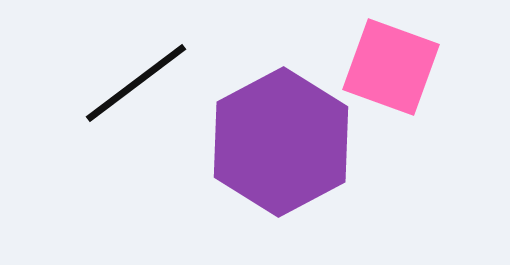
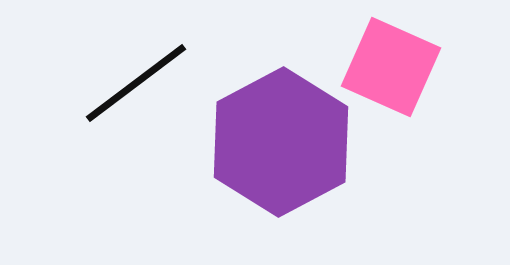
pink square: rotated 4 degrees clockwise
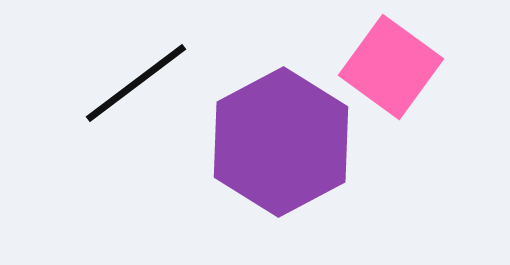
pink square: rotated 12 degrees clockwise
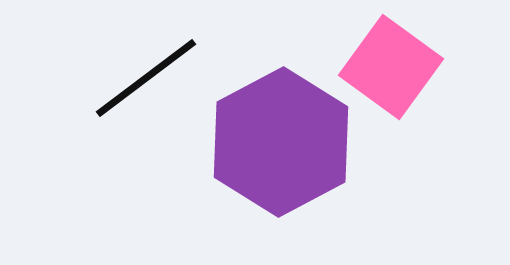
black line: moved 10 px right, 5 px up
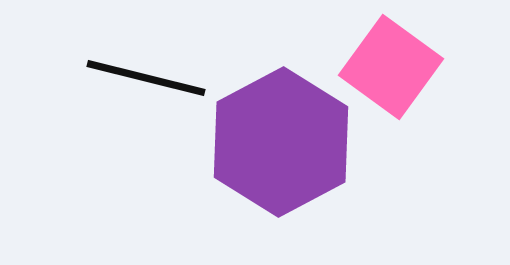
black line: rotated 51 degrees clockwise
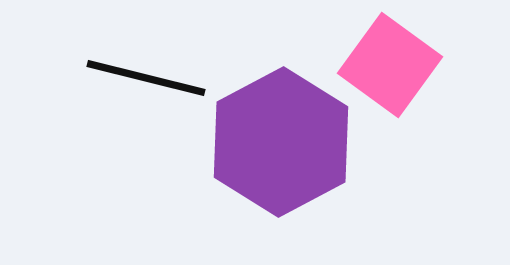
pink square: moved 1 px left, 2 px up
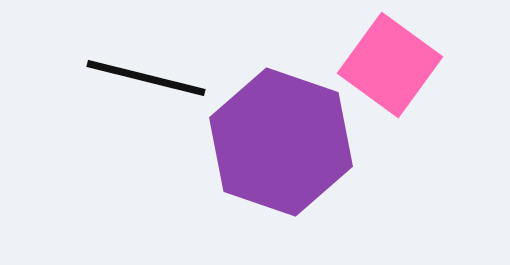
purple hexagon: rotated 13 degrees counterclockwise
